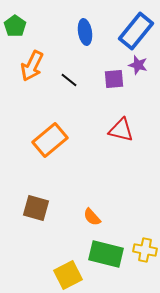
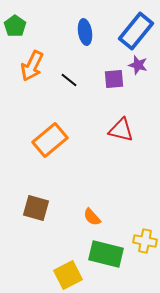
yellow cross: moved 9 px up
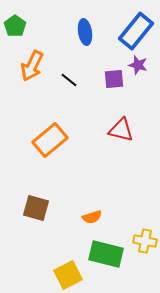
orange semicircle: rotated 66 degrees counterclockwise
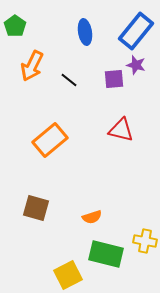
purple star: moved 2 px left
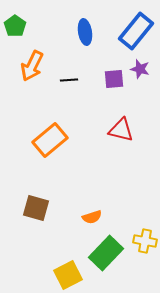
purple star: moved 4 px right, 4 px down
black line: rotated 42 degrees counterclockwise
green rectangle: moved 1 px up; rotated 60 degrees counterclockwise
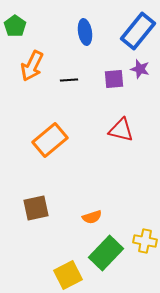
blue rectangle: moved 2 px right
brown square: rotated 28 degrees counterclockwise
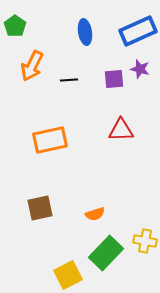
blue rectangle: rotated 27 degrees clockwise
red triangle: rotated 16 degrees counterclockwise
orange rectangle: rotated 28 degrees clockwise
brown square: moved 4 px right
orange semicircle: moved 3 px right, 3 px up
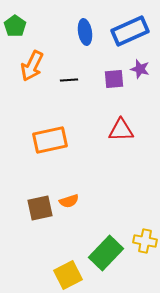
blue rectangle: moved 8 px left
orange semicircle: moved 26 px left, 13 px up
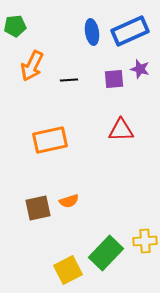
green pentagon: rotated 30 degrees clockwise
blue ellipse: moved 7 px right
brown square: moved 2 px left
yellow cross: rotated 15 degrees counterclockwise
yellow square: moved 5 px up
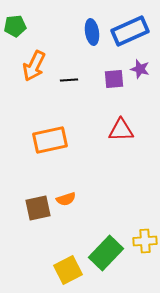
orange arrow: moved 2 px right
orange semicircle: moved 3 px left, 2 px up
